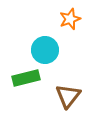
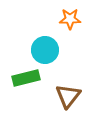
orange star: rotated 20 degrees clockwise
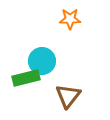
cyan circle: moved 3 px left, 11 px down
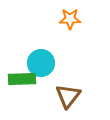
cyan circle: moved 1 px left, 2 px down
green rectangle: moved 4 px left, 1 px down; rotated 12 degrees clockwise
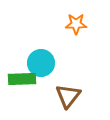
orange star: moved 6 px right, 5 px down
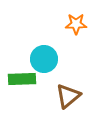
cyan circle: moved 3 px right, 4 px up
brown triangle: rotated 12 degrees clockwise
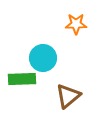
cyan circle: moved 1 px left, 1 px up
